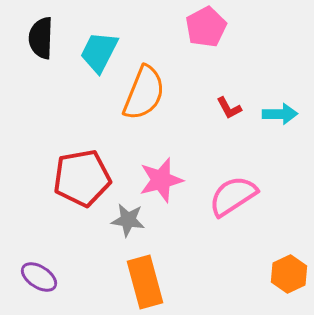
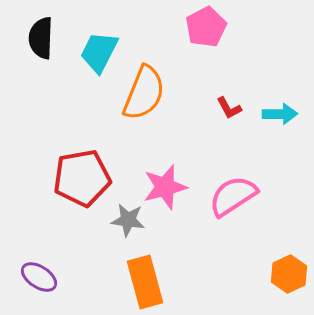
pink star: moved 4 px right, 7 px down
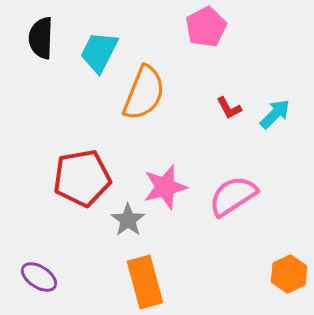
cyan arrow: moved 5 px left; rotated 44 degrees counterclockwise
gray star: rotated 28 degrees clockwise
